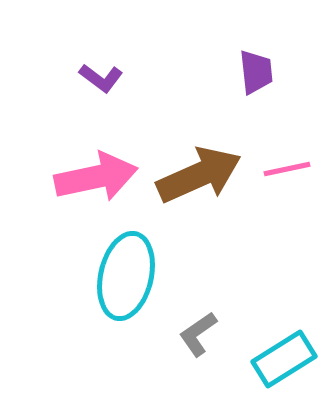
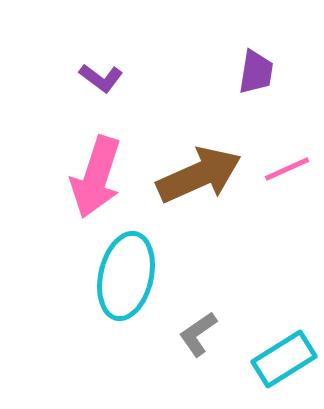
purple trapezoid: rotated 15 degrees clockwise
pink line: rotated 12 degrees counterclockwise
pink arrow: rotated 120 degrees clockwise
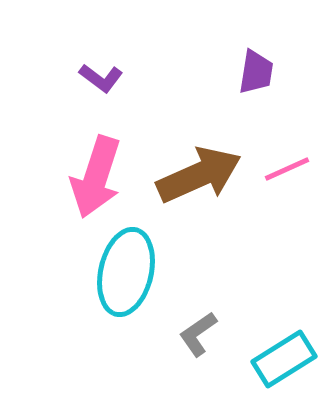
cyan ellipse: moved 4 px up
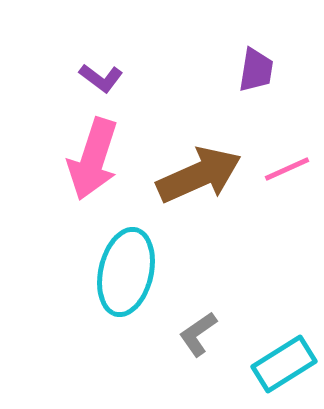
purple trapezoid: moved 2 px up
pink arrow: moved 3 px left, 18 px up
cyan rectangle: moved 5 px down
